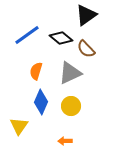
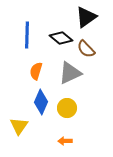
black triangle: moved 2 px down
blue line: rotated 52 degrees counterclockwise
yellow circle: moved 4 px left, 2 px down
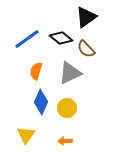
blue line: moved 4 px down; rotated 52 degrees clockwise
yellow triangle: moved 7 px right, 9 px down
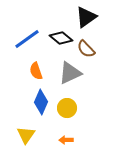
orange semicircle: rotated 36 degrees counterclockwise
orange arrow: moved 1 px right, 1 px up
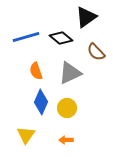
blue line: moved 1 px left, 2 px up; rotated 20 degrees clockwise
brown semicircle: moved 10 px right, 3 px down
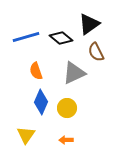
black triangle: moved 3 px right, 7 px down
brown semicircle: rotated 18 degrees clockwise
gray triangle: moved 4 px right
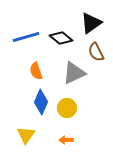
black triangle: moved 2 px right, 1 px up
